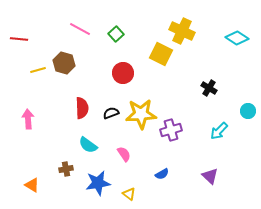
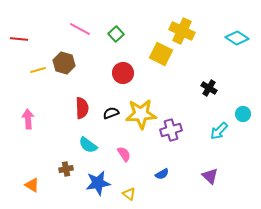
cyan circle: moved 5 px left, 3 px down
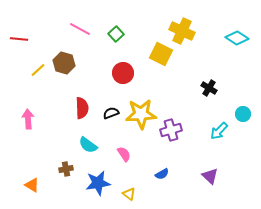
yellow line: rotated 28 degrees counterclockwise
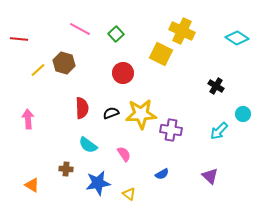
black cross: moved 7 px right, 2 px up
purple cross: rotated 25 degrees clockwise
brown cross: rotated 16 degrees clockwise
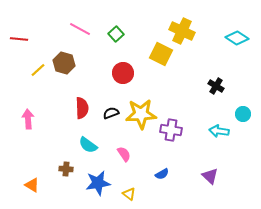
cyan arrow: rotated 54 degrees clockwise
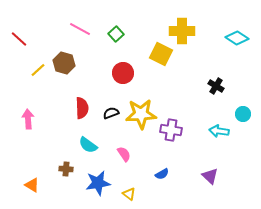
yellow cross: rotated 25 degrees counterclockwise
red line: rotated 36 degrees clockwise
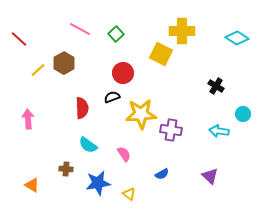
brown hexagon: rotated 15 degrees clockwise
black semicircle: moved 1 px right, 16 px up
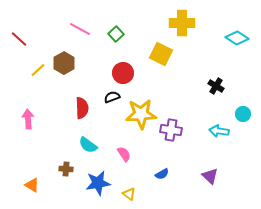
yellow cross: moved 8 px up
